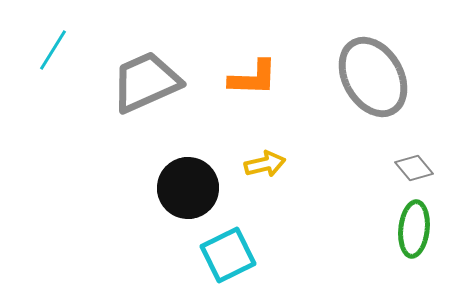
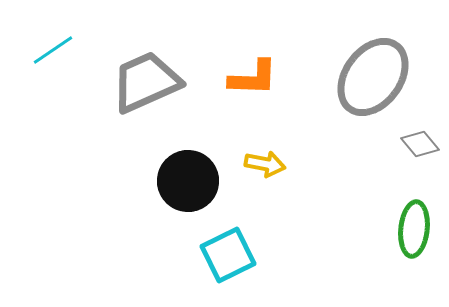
cyan line: rotated 24 degrees clockwise
gray ellipse: rotated 66 degrees clockwise
yellow arrow: rotated 24 degrees clockwise
gray diamond: moved 6 px right, 24 px up
black circle: moved 7 px up
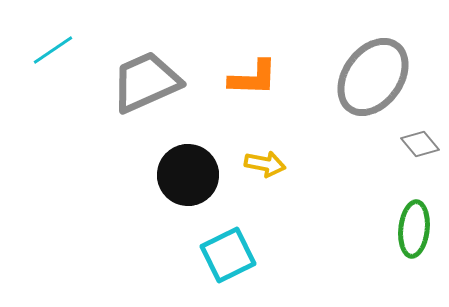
black circle: moved 6 px up
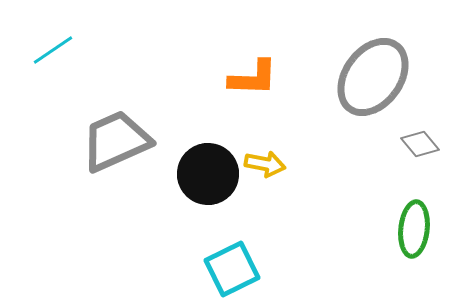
gray trapezoid: moved 30 px left, 59 px down
black circle: moved 20 px right, 1 px up
cyan square: moved 4 px right, 14 px down
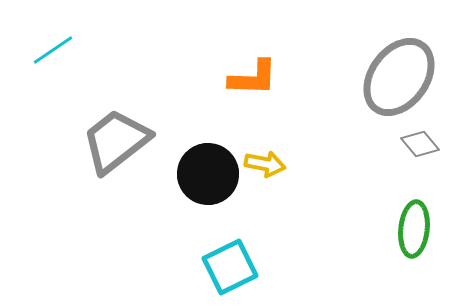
gray ellipse: moved 26 px right
gray trapezoid: rotated 14 degrees counterclockwise
cyan square: moved 2 px left, 2 px up
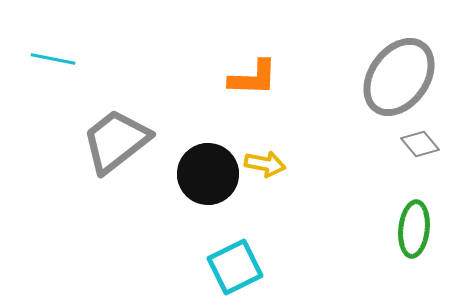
cyan line: moved 9 px down; rotated 45 degrees clockwise
cyan square: moved 5 px right
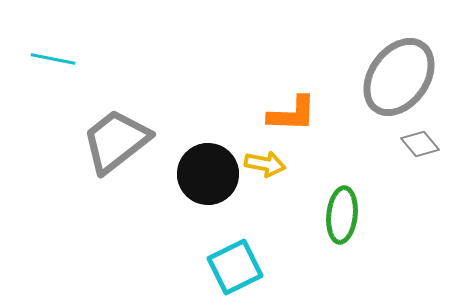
orange L-shape: moved 39 px right, 36 px down
green ellipse: moved 72 px left, 14 px up
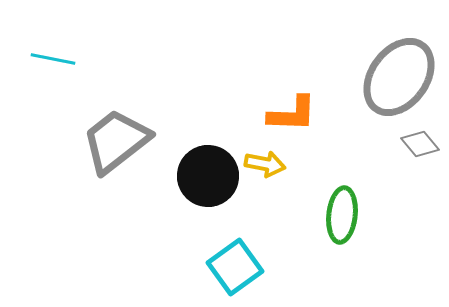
black circle: moved 2 px down
cyan square: rotated 10 degrees counterclockwise
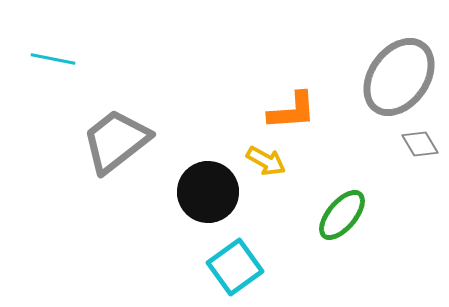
orange L-shape: moved 3 px up; rotated 6 degrees counterclockwise
gray diamond: rotated 9 degrees clockwise
yellow arrow: moved 1 px right, 3 px up; rotated 18 degrees clockwise
black circle: moved 16 px down
green ellipse: rotated 34 degrees clockwise
